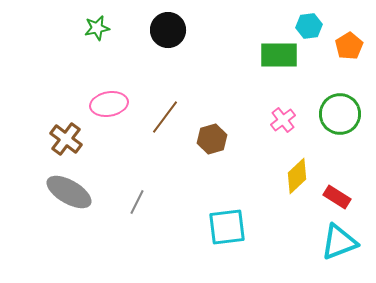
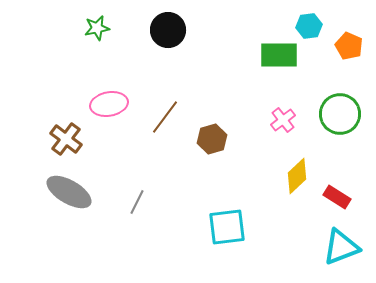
orange pentagon: rotated 16 degrees counterclockwise
cyan triangle: moved 2 px right, 5 px down
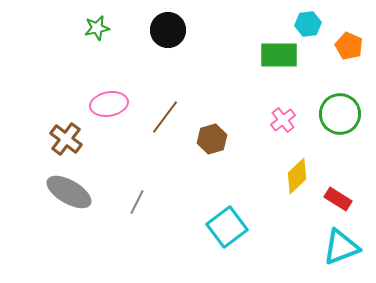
cyan hexagon: moved 1 px left, 2 px up
red rectangle: moved 1 px right, 2 px down
cyan square: rotated 30 degrees counterclockwise
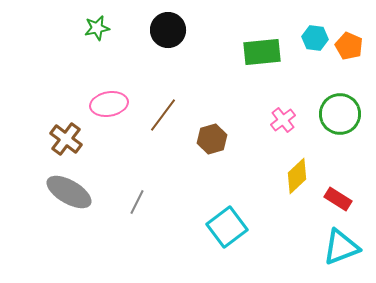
cyan hexagon: moved 7 px right, 14 px down; rotated 15 degrees clockwise
green rectangle: moved 17 px left, 3 px up; rotated 6 degrees counterclockwise
brown line: moved 2 px left, 2 px up
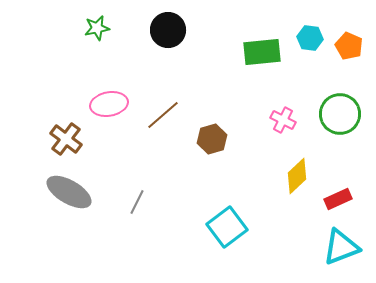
cyan hexagon: moved 5 px left
brown line: rotated 12 degrees clockwise
pink cross: rotated 25 degrees counterclockwise
red rectangle: rotated 56 degrees counterclockwise
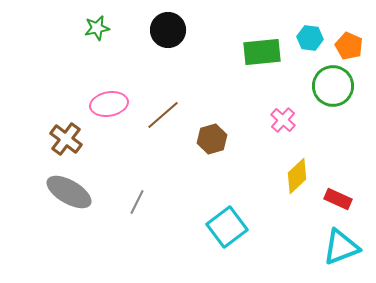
green circle: moved 7 px left, 28 px up
pink cross: rotated 15 degrees clockwise
red rectangle: rotated 48 degrees clockwise
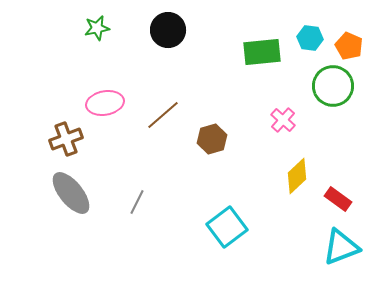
pink ellipse: moved 4 px left, 1 px up
brown cross: rotated 32 degrees clockwise
gray ellipse: moved 2 px right, 1 px down; rotated 21 degrees clockwise
red rectangle: rotated 12 degrees clockwise
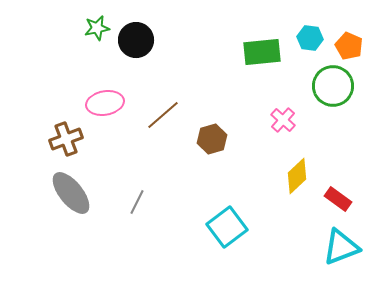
black circle: moved 32 px left, 10 px down
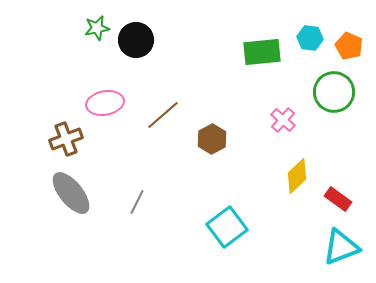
green circle: moved 1 px right, 6 px down
brown hexagon: rotated 12 degrees counterclockwise
